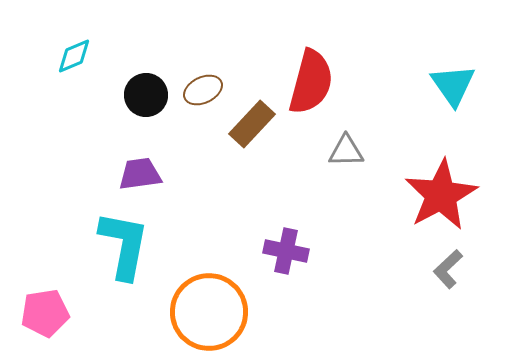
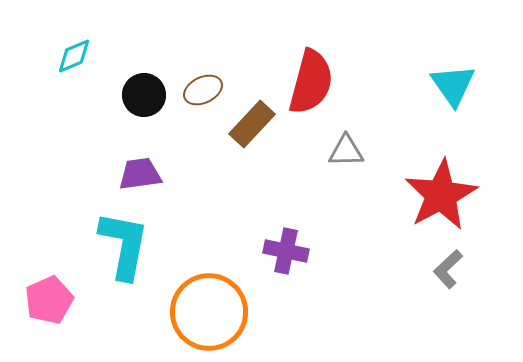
black circle: moved 2 px left
pink pentagon: moved 4 px right, 13 px up; rotated 15 degrees counterclockwise
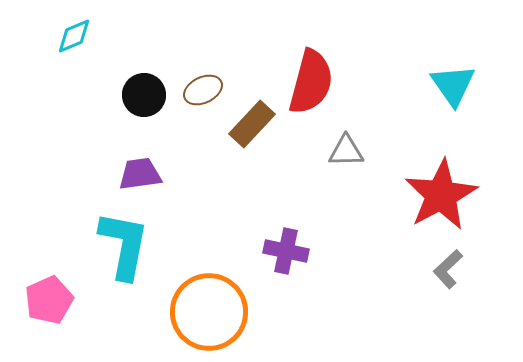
cyan diamond: moved 20 px up
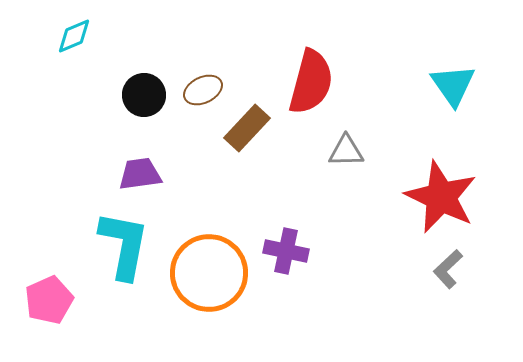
brown rectangle: moved 5 px left, 4 px down
red star: moved 2 px down; rotated 18 degrees counterclockwise
orange circle: moved 39 px up
